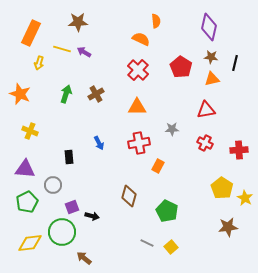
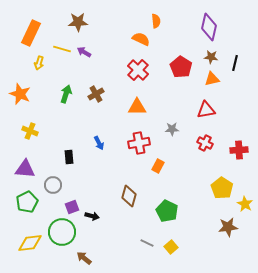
yellow star at (245, 198): moved 6 px down
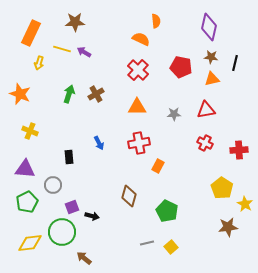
brown star at (78, 22): moved 3 px left
red pentagon at (181, 67): rotated 20 degrees counterclockwise
green arrow at (66, 94): moved 3 px right
gray star at (172, 129): moved 2 px right, 15 px up
gray line at (147, 243): rotated 40 degrees counterclockwise
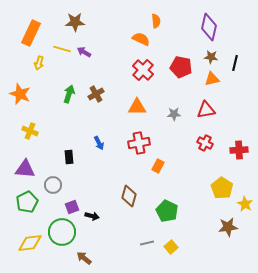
red cross at (138, 70): moved 5 px right
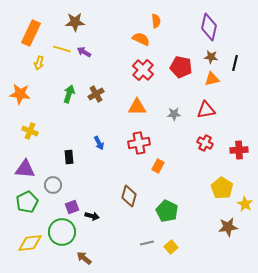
orange star at (20, 94): rotated 15 degrees counterclockwise
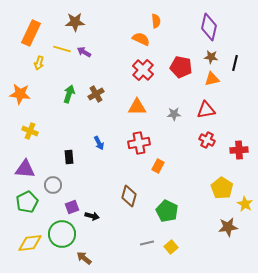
red cross at (205, 143): moved 2 px right, 3 px up
green circle at (62, 232): moved 2 px down
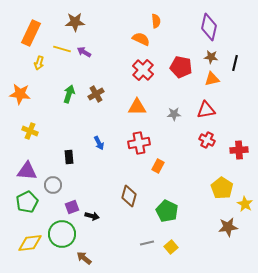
purple triangle at (25, 169): moved 2 px right, 2 px down
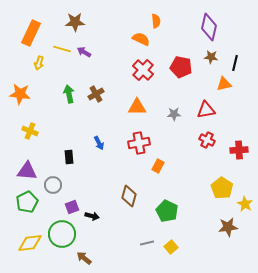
orange triangle at (212, 79): moved 12 px right, 5 px down
green arrow at (69, 94): rotated 30 degrees counterclockwise
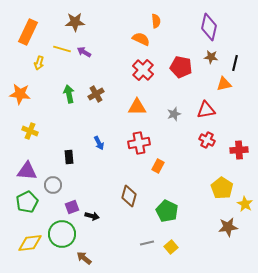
orange rectangle at (31, 33): moved 3 px left, 1 px up
gray star at (174, 114): rotated 16 degrees counterclockwise
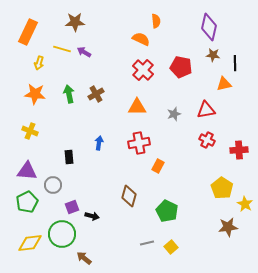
brown star at (211, 57): moved 2 px right, 2 px up
black line at (235, 63): rotated 14 degrees counterclockwise
orange star at (20, 94): moved 15 px right
blue arrow at (99, 143): rotated 144 degrees counterclockwise
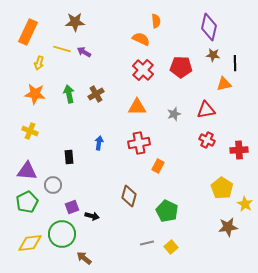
red pentagon at (181, 67): rotated 10 degrees counterclockwise
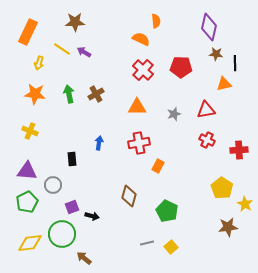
yellow line at (62, 49): rotated 18 degrees clockwise
brown star at (213, 55): moved 3 px right, 1 px up
black rectangle at (69, 157): moved 3 px right, 2 px down
